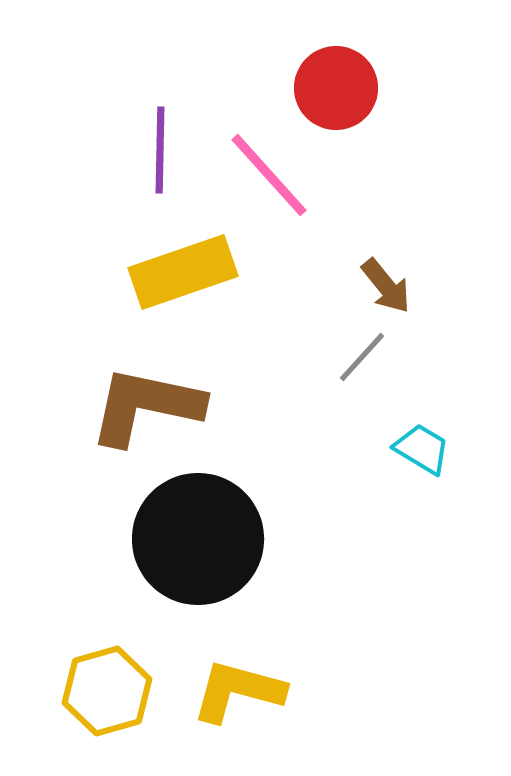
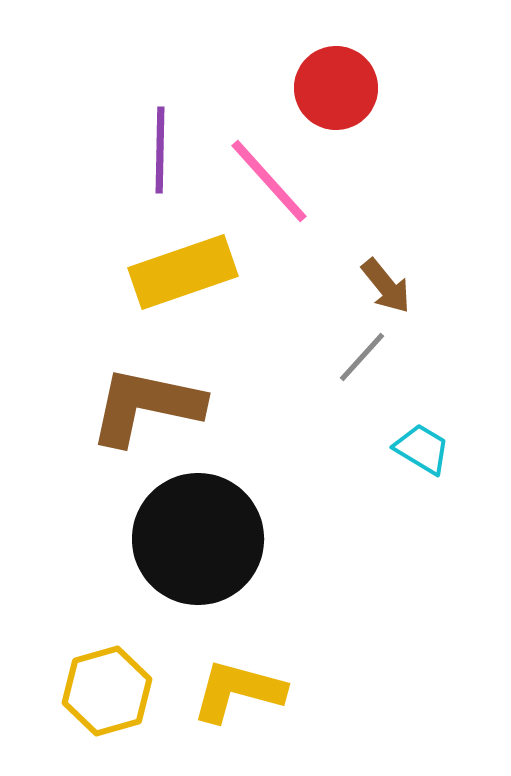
pink line: moved 6 px down
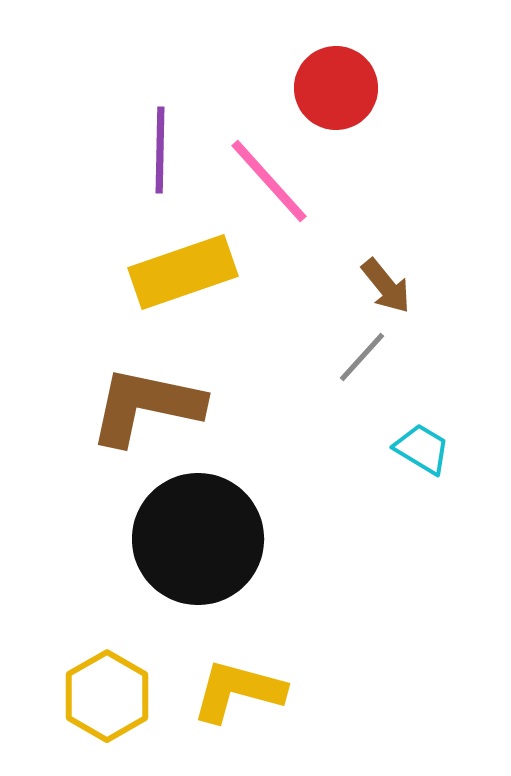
yellow hexagon: moved 5 px down; rotated 14 degrees counterclockwise
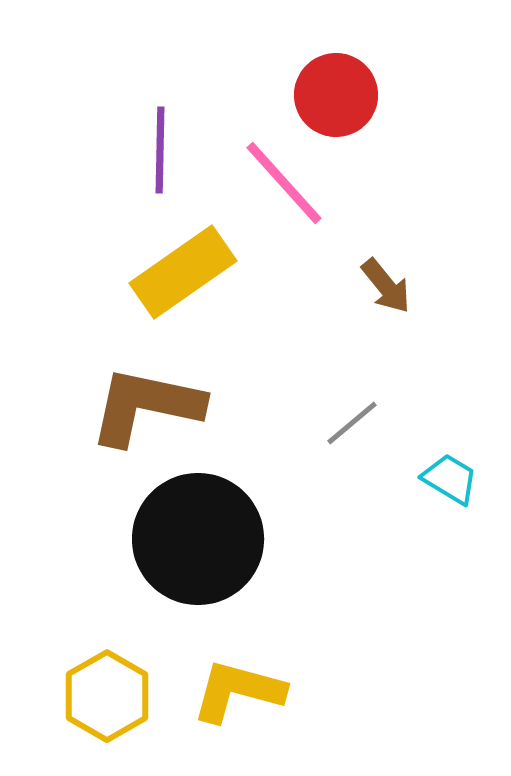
red circle: moved 7 px down
pink line: moved 15 px right, 2 px down
yellow rectangle: rotated 16 degrees counterclockwise
gray line: moved 10 px left, 66 px down; rotated 8 degrees clockwise
cyan trapezoid: moved 28 px right, 30 px down
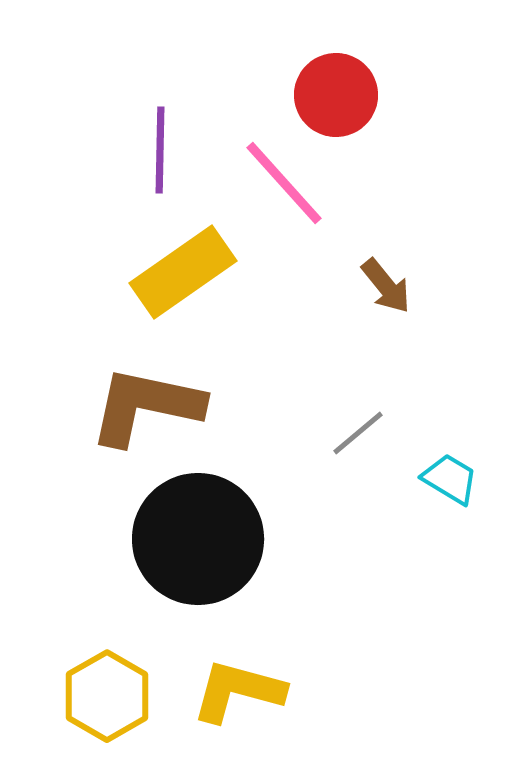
gray line: moved 6 px right, 10 px down
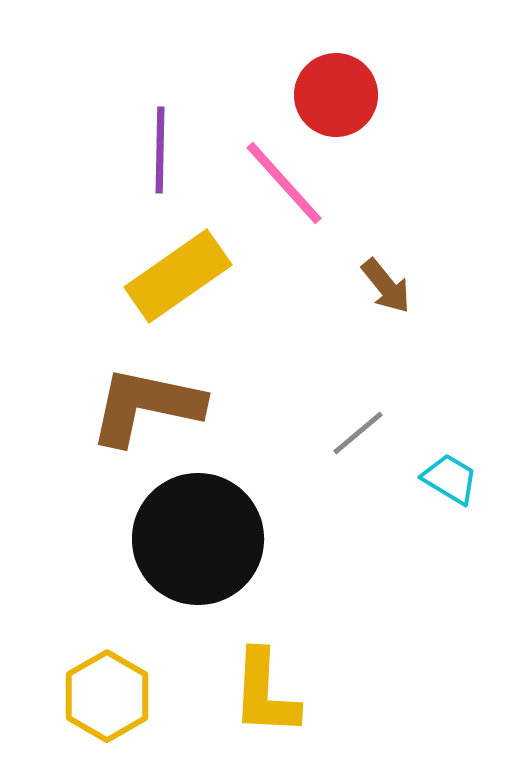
yellow rectangle: moved 5 px left, 4 px down
yellow L-shape: moved 27 px right, 2 px down; rotated 102 degrees counterclockwise
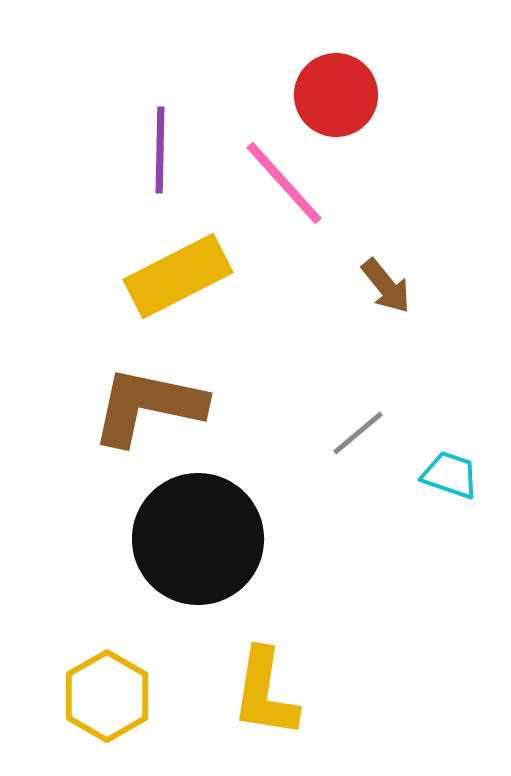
yellow rectangle: rotated 8 degrees clockwise
brown L-shape: moved 2 px right
cyan trapezoid: moved 4 px up; rotated 12 degrees counterclockwise
yellow L-shape: rotated 6 degrees clockwise
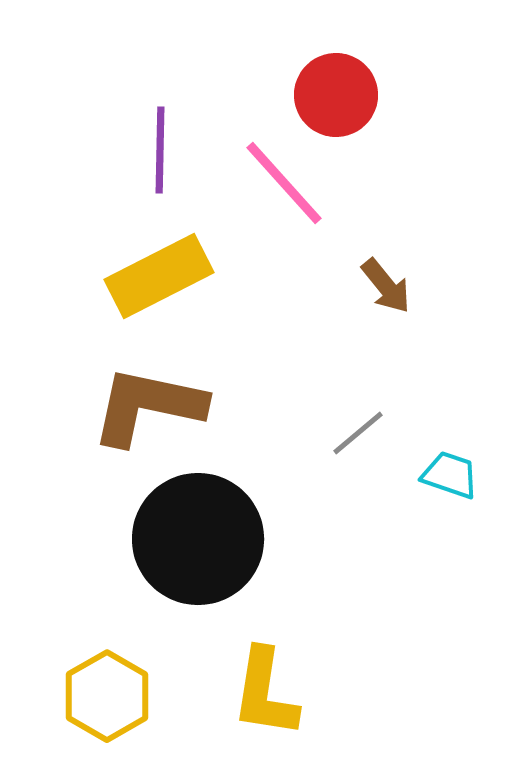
yellow rectangle: moved 19 px left
